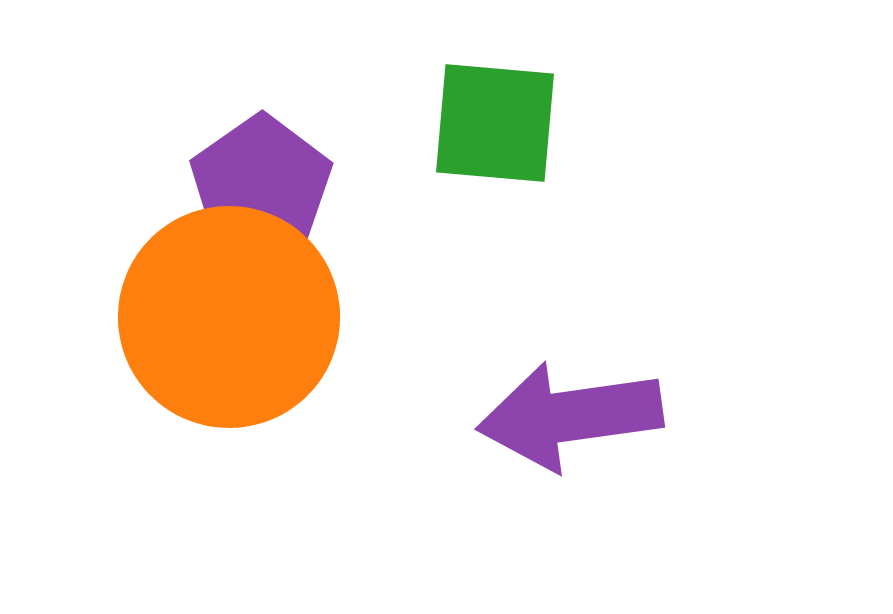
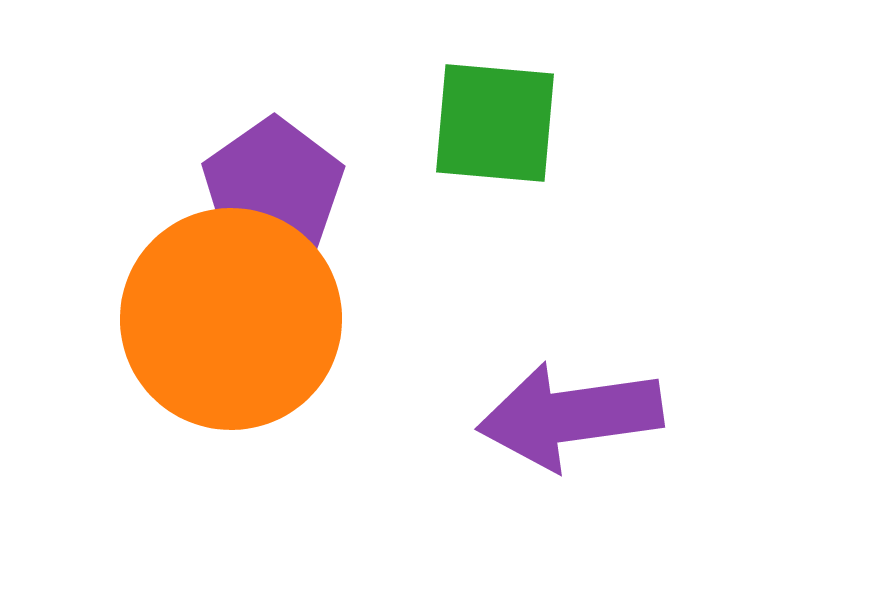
purple pentagon: moved 12 px right, 3 px down
orange circle: moved 2 px right, 2 px down
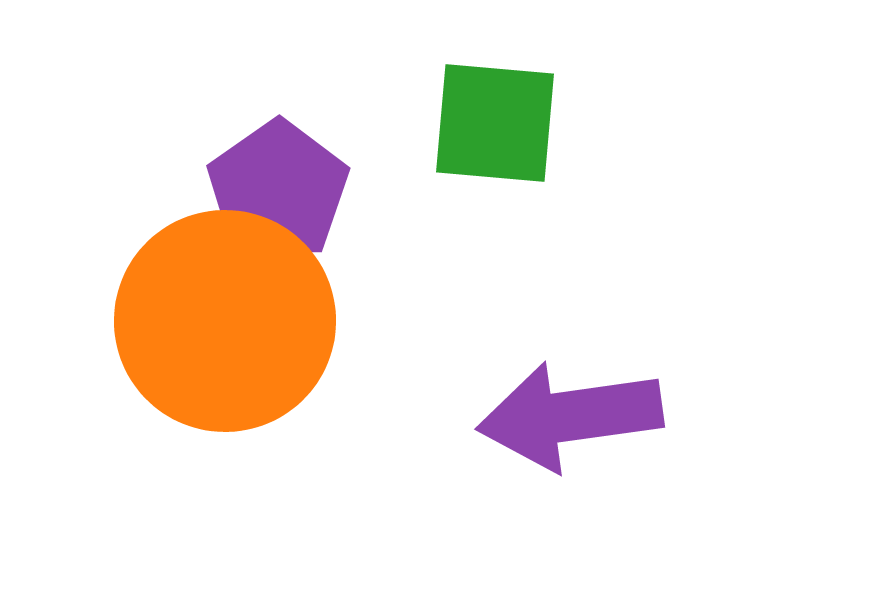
purple pentagon: moved 5 px right, 2 px down
orange circle: moved 6 px left, 2 px down
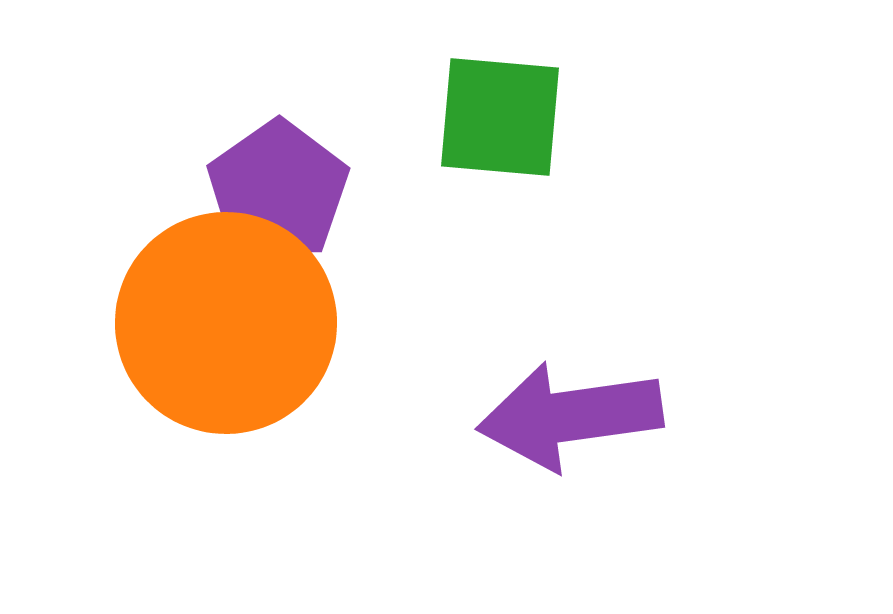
green square: moved 5 px right, 6 px up
orange circle: moved 1 px right, 2 px down
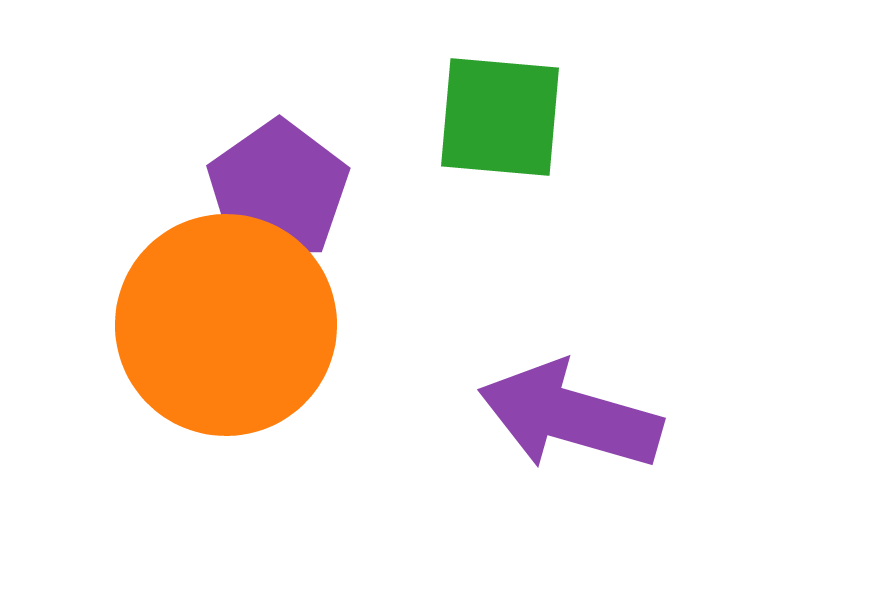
orange circle: moved 2 px down
purple arrow: rotated 24 degrees clockwise
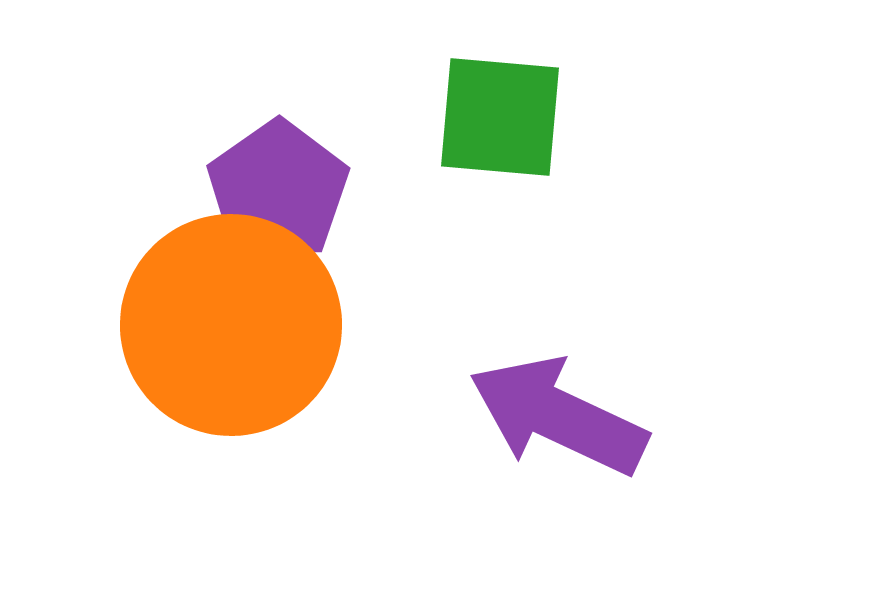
orange circle: moved 5 px right
purple arrow: moved 12 px left; rotated 9 degrees clockwise
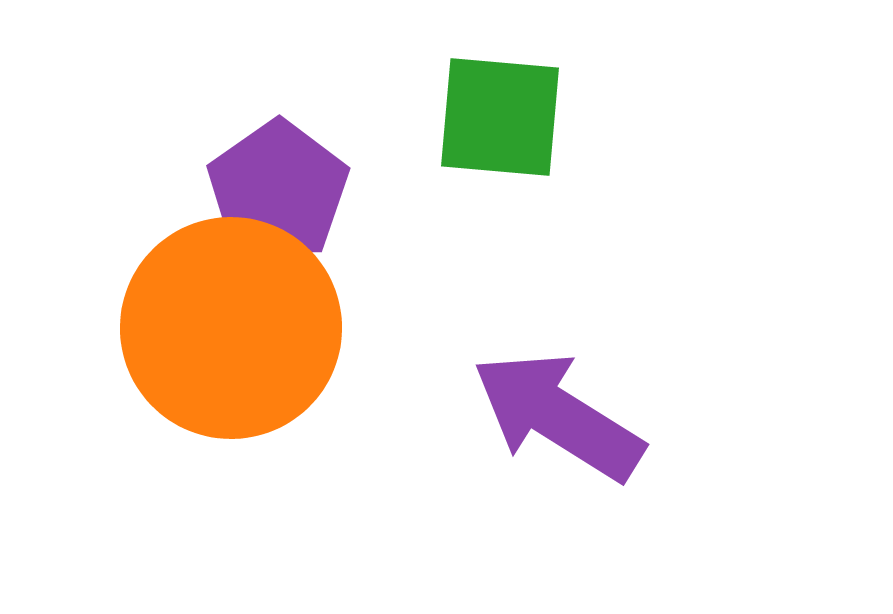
orange circle: moved 3 px down
purple arrow: rotated 7 degrees clockwise
